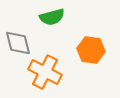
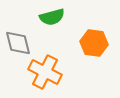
orange hexagon: moved 3 px right, 7 px up
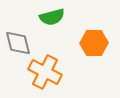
orange hexagon: rotated 8 degrees counterclockwise
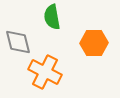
green semicircle: rotated 95 degrees clockwise
gray diamond: moved 1 px up
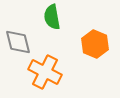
orange hexagon: moved 1 px right, 1 px down; rotated 24 degrees clockwise
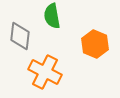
green semicircle: moved 1 px up
gray diamond: moved 2 px right, 6 px up; rotated 20 degrees clockwise
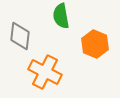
green semicircle: moved 9 px right
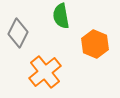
gray diamond: moved 2 px left, 3 px up; rotated 20 degrees clockwise
orange cross: rotated 24 degrees clockwise
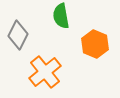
gray diamond: moved 2 px down
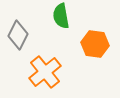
orange hexagon: rotated 16 degrees counterclockwise
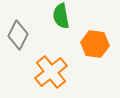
orange cross: moved 6 px right
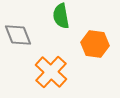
gray diamond: rotated 48 degrees counterclockwise
orange cross: rotated 8 degrees counterclockwise
